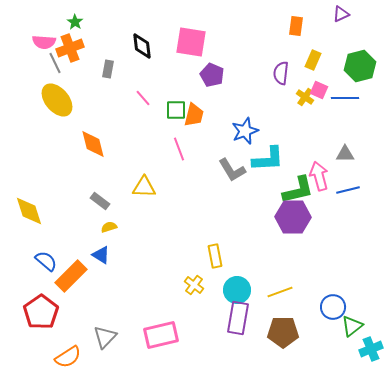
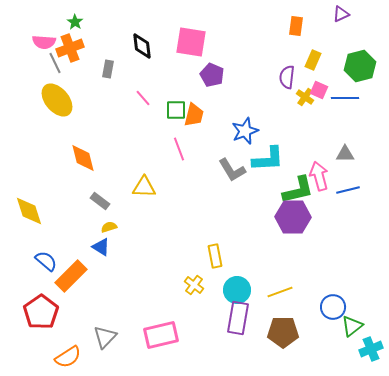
purple semicircle at (281, 73): moved 6 px right, 4 px down
orange diamond at (93, 144): moved 10 px left, 14 px down
blue triangle at (101, 255): moved 8 px up
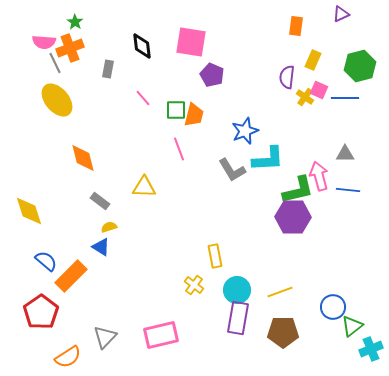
blue line at (348, 190): rotated 20 degrees clockwise
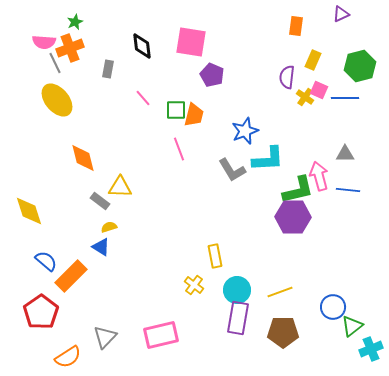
green star at (75, 22): rotated 14 degrees clockwise
yellow triangle at (144, 187): moved 24 px left
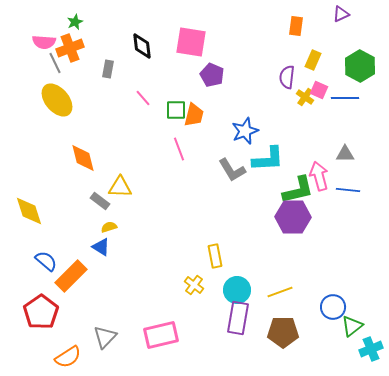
green hexagon at (360, 66): rotated 16 degrees counterclockwise
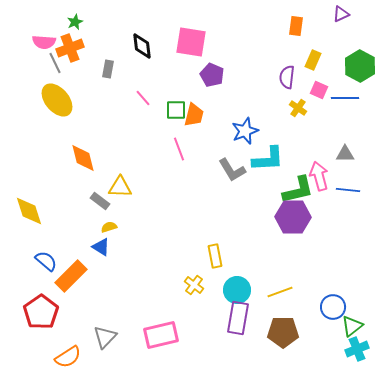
yellow cross at (305, 97): moved 7 px left, 11 px down
cyan cross at (371, 349): moved 14 px left
